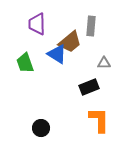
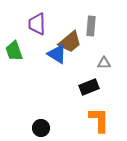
green trapezoid: moved 11 px left, 12 px up
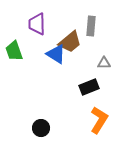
blue triangle: moved 1 px left
orange L-shape: rotated 32 degrees clockwise
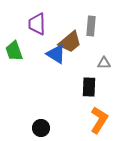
black rectangle: rotated 66 degrees counterclockwise
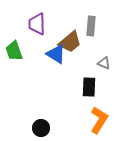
gray triangle: rotated 24 degrees clockwise
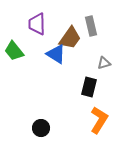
gray rectangle: rotated 18 degrees counterclockwise
brown trapezoid: moved 4 px up; rotated 15 degrees counterclockwise
green trapezoid: rotated 20 degrees counterclockwise
gray triangle: rotated 40 degrees counterclockwise
black rectangle: rotated 12 degrees clockwise
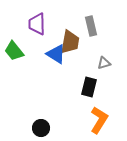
brown trapezoid: moved 4 px down; rotated 25 degrees counterclockwise
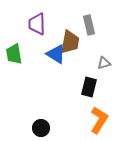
gray rectangle: moved 2 px left, 1 px up
green trapezoid: moved 3 px down; rotated 30 degrees clockwise
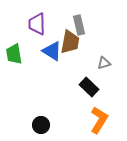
gray rectangle: moved 10 px left
blue triangle: moved 4 px left, 3 px up
black rectangle: rotated 60 degrees counterclockwise
black circle: moved 3 px up
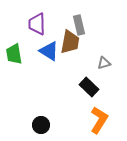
blue triangle: moved 3 px left
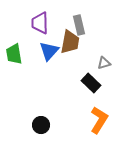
purple trapezoid: moved 3 px right, 1 px up
blue triangle: rotated 40 degrees clockwise
black rectangle: moved 2 px right, 4 px up
